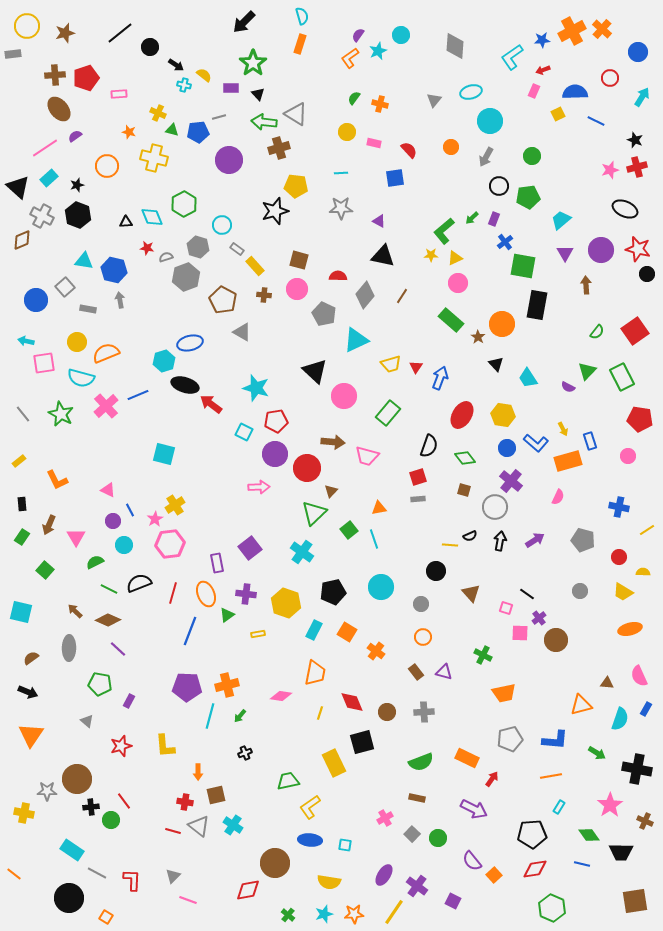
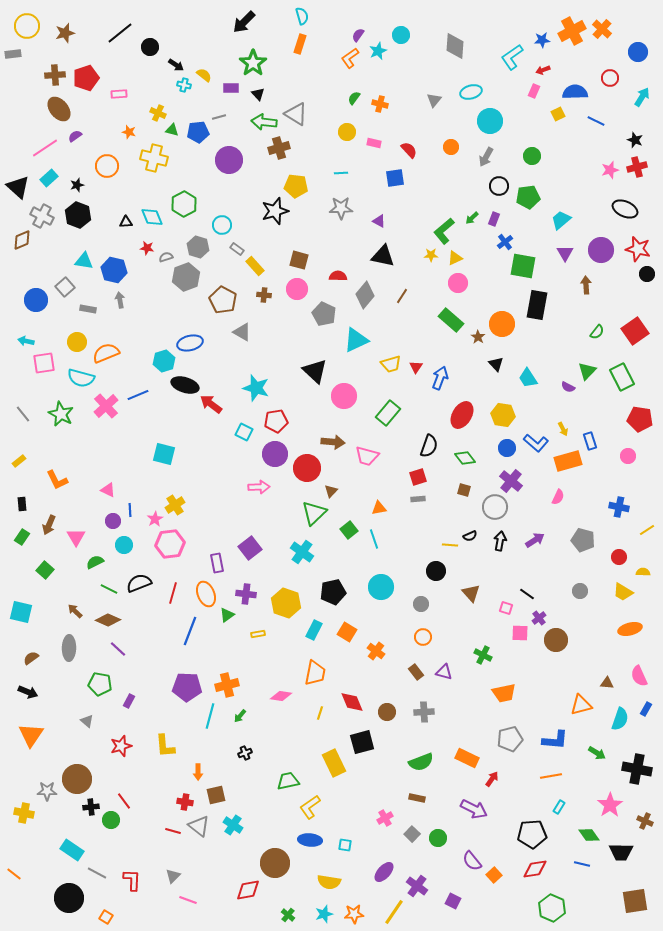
blue line at (130, 510): rotated 24 degrees clockwise
purple ellipse at (384, 875): moved 3 px up; rotated 10 degrees clockwise
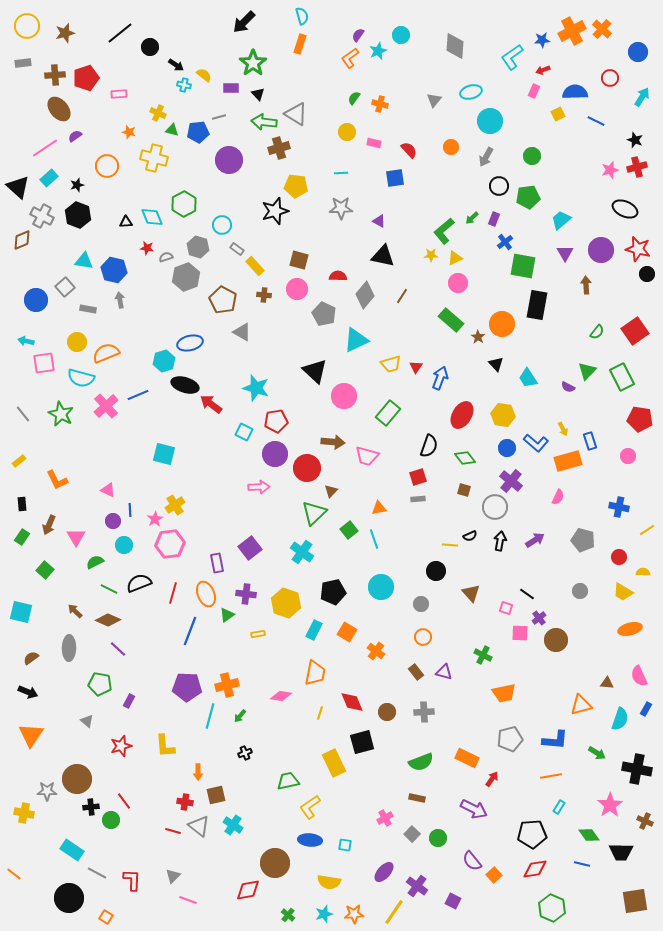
gray rectangle at (13, 54): moved 10 px right, 9 px down
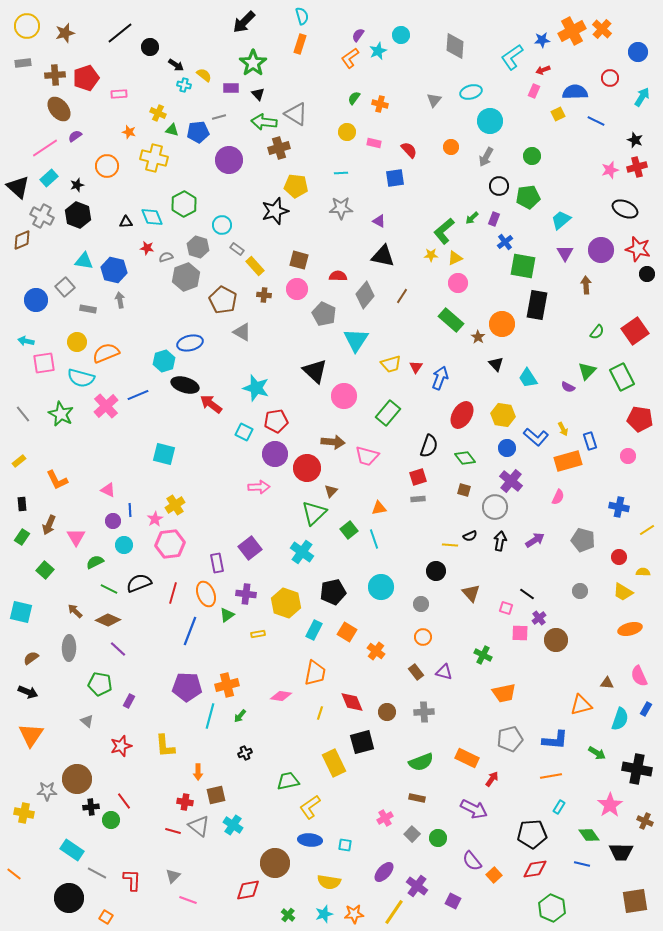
cyan triangle at (356, 340): rotated 32 degrees counterclockwise
blue L-shape at (536, 443): moved 6 px up
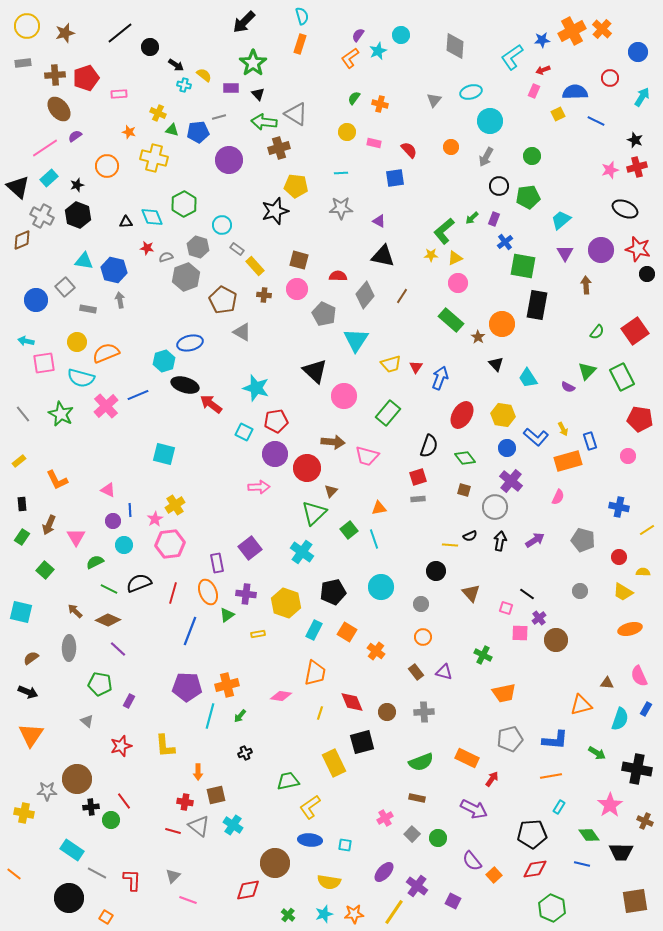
orange ellipse at (206, 594): moved 2 px right, 2 px up
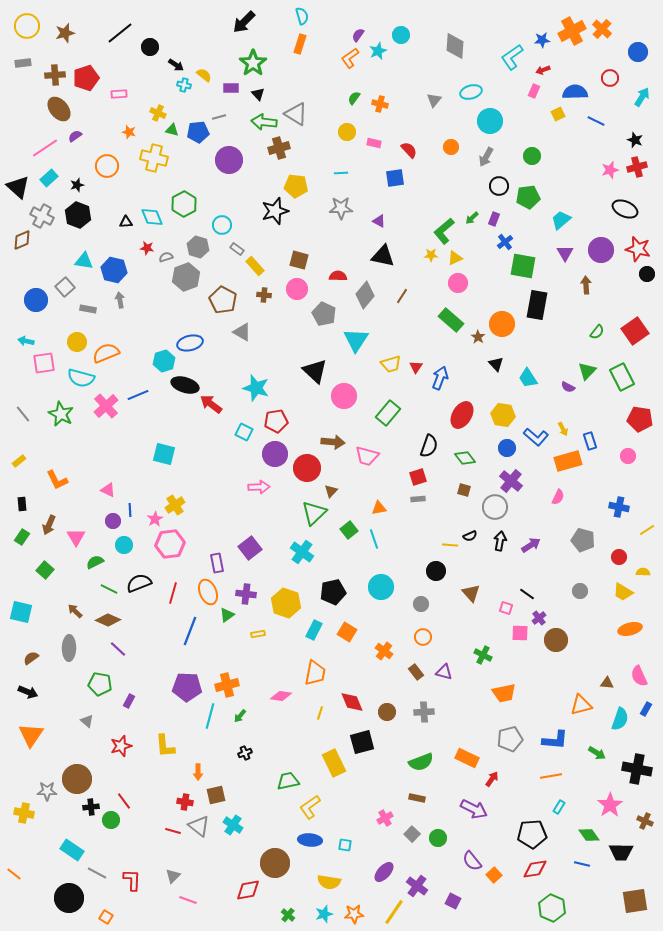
purple arrow at (535, 540): moved 4 px left, 5 px down
orange cross at (376, 651): moved 8 px right
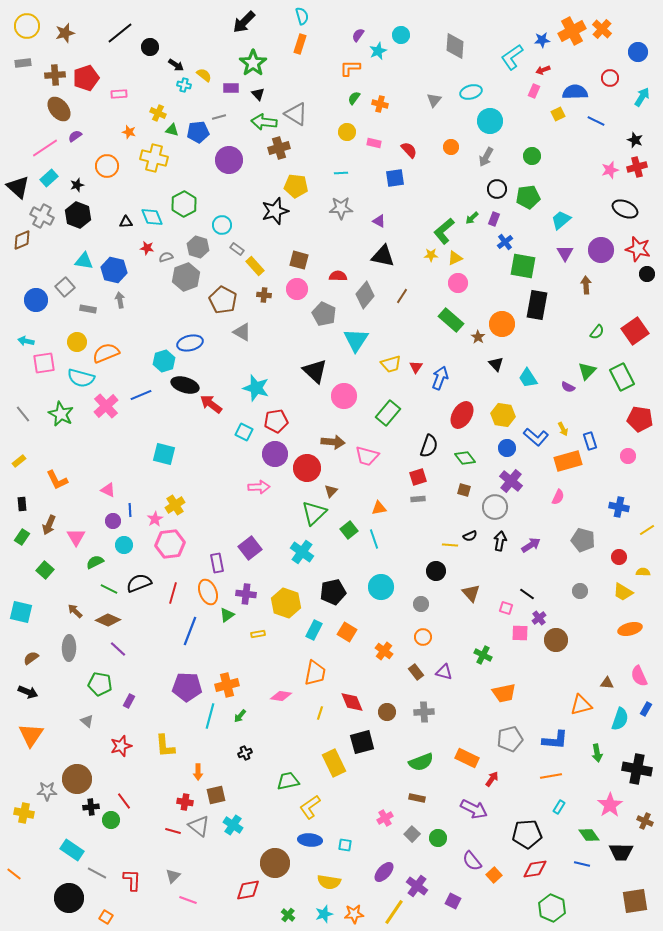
orange L-shape at (350, 58): moved 10 px down; rotated 35 degrees clockwise
black circle at (499, 186): moved 2 px left, 3 px down
blue line at (138, 395): moved 3 px right
green arrow at (597, 753): rotated 48 degrees clockwise
black pentagon at (532, 834): moved 5 px left
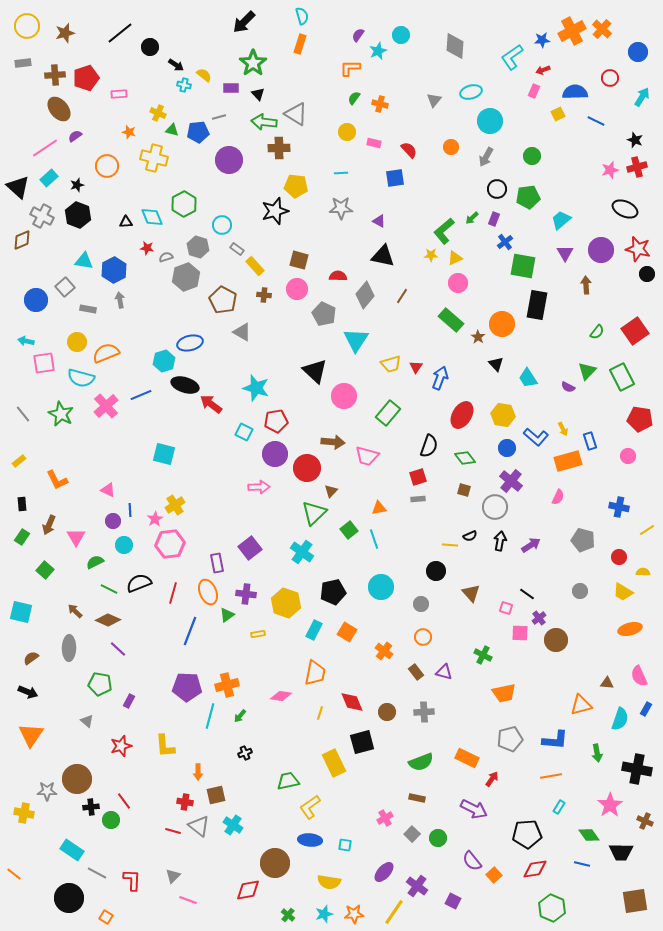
brown cross at (279, 148): rotated 15 degrees clockwise
blue hexagon at (114, 270): rotated 20 degrees clockwise
